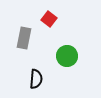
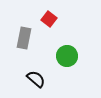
black semicircle: rotated 54 degrees counterclockwise
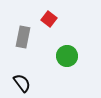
gray rectangle: moved 1 px left, 1 px up
black semicircle: moved 14 px left, 4 px down; rotated 12 degrees clockwise
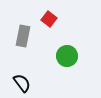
gray rectangle: moved 1 px up
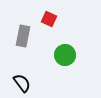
red square: rotated 14 degrees counterclockwise
green circle: moved 2 px left, 1 px up
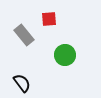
red square: rotated 28 degrees counterclockwise
gray rectangle: moved 1 px right, 1 px up; rotated 50 degrees counterclockwise
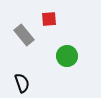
green circle: moved 2 px right, 1 px down
black semicircle: rotated 18 degrees clockwise
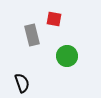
red square: moved 5 px right; rotated 14 degrees clockwise
gray rectangle: moved 8 px right; rotated 25 degrees clockwise
